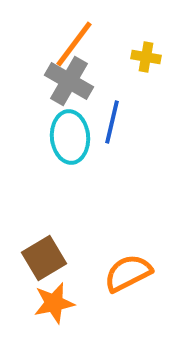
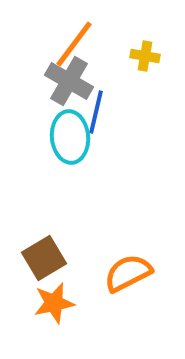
yellow cross: moved 1 px left, 1 px up
blue line: moved 16 px left, 10 px up
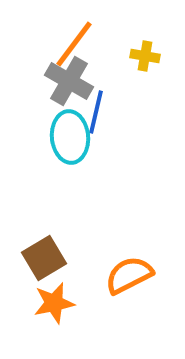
orange semicircle: moved 1 px right, 2 px down
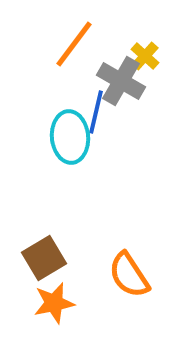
yellow cross: rotated 32 degrees clockwise
gray cross: moved 52 px right
orange semicircle: rotated 96 degrees counterclockwise
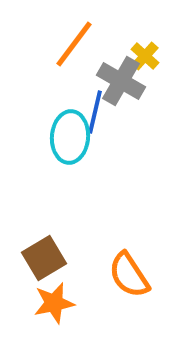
blue line: moved 1 px left
cyan ellipse: rotated 9 degrees clockwise
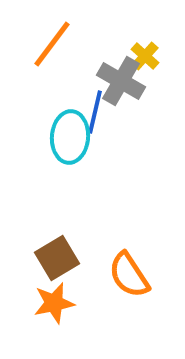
orange line: moved 22 px left
brown square: moved 13 px right
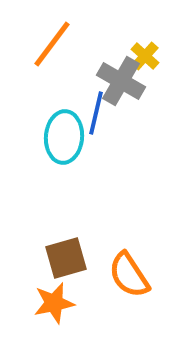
blue line: moved 1 px right, 1 px down
cyan ellipse: moved 6 px left
brown square: moved 9 px right; rotated 15 degrees clockwise
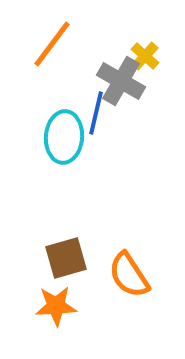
orange star: moved 2 px right, 3 px down; rotated 9 degrees clockwise
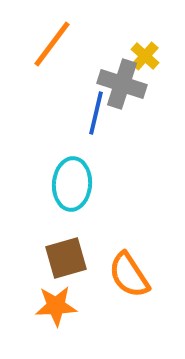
gray cross: moved 1 px right, 3 px down; rotated 12 degrees counterclockwise
cyan ellipse: moved 8 px right, 47 px down
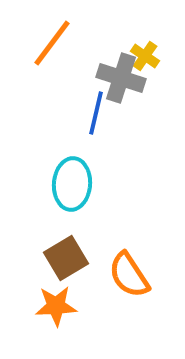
orange line: moved 1 px up
yellow cross: rotated 8 degrees counterclockwise
gray cross: moved 1 px left, 6 px up
brown square: rotated 15 degrees counterclockwise
